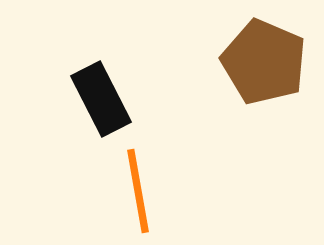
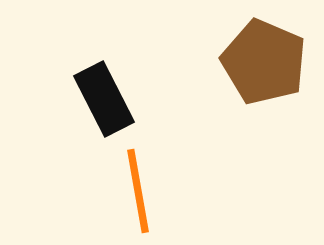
black rectangle: moved 3 px right
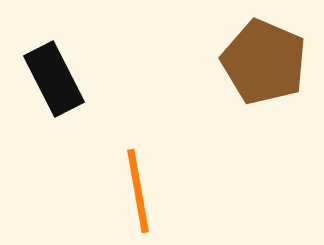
black rectangle: moved 50 px left, 20 px up
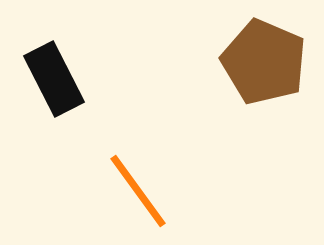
orange line: rotated 26 degrees counterclockwise
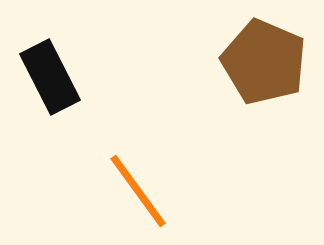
black rectangle: moved 4 px left, 2 px up
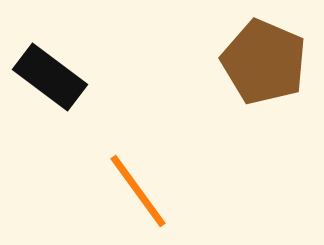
black rectangle: rotated 26 degrees counterclockwise
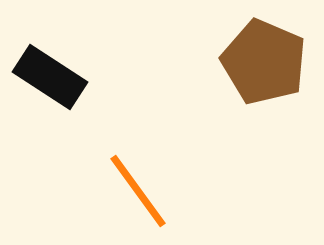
black rectangle: rotated 4 degrees counterclockwise
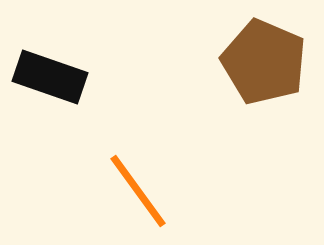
black rectangle: rotated 14 degrees counterclockwise
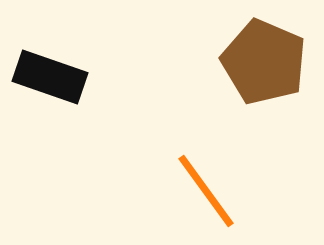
orange line: moved 68 px right
